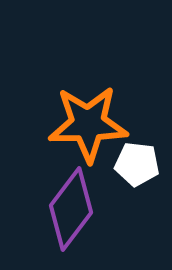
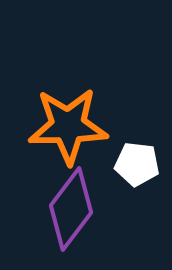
orange star: moved 20 px left, 2 px down
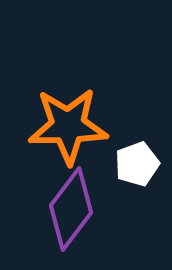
white pentagon: rotated 27 degrees counterclockwise
